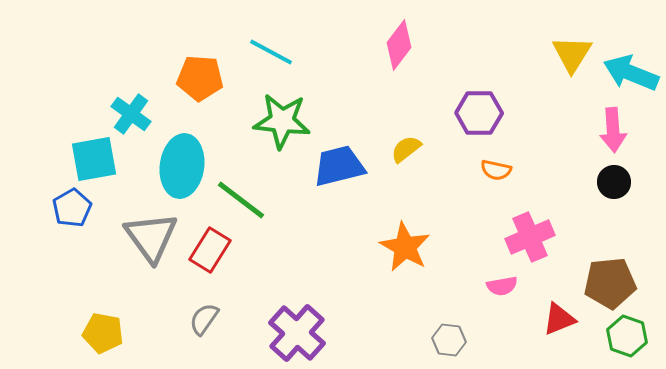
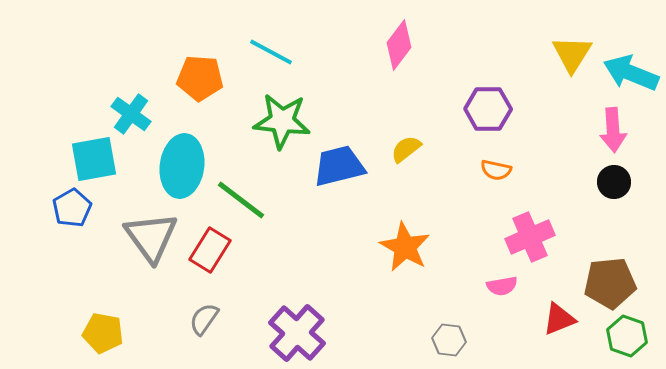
purple hexagon: moved 9 px right, 4 px up
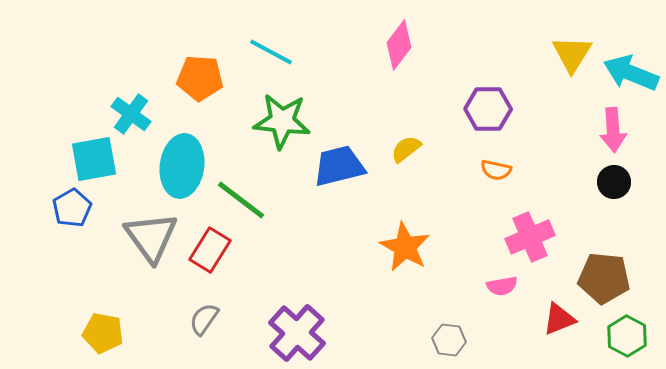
brown pentagon: moved 6 px left, 5 px up; rotated 12 degrees clockwise
green hexagon: rotated 9 degrees clockwise
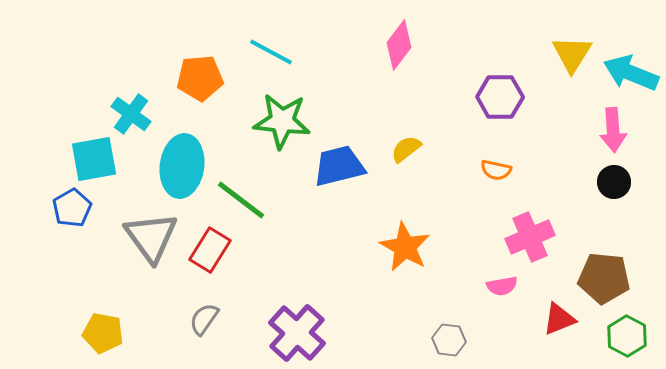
orange pentagon: rotated 9 degrees counterclockwise
purple hexagon: moved 12 px right, 12 px up
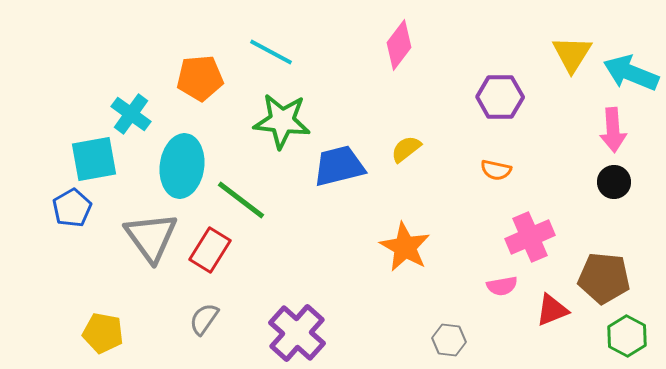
red triangle: moved 7 px left, 9 px up
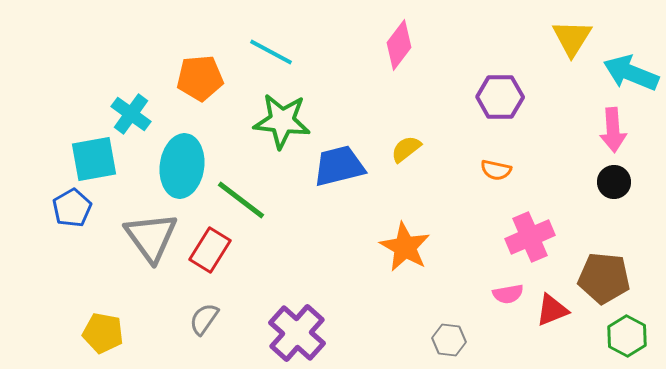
yellow triangle: moved 16 px up
pink semicircle: moved 6 px right, 8 px down
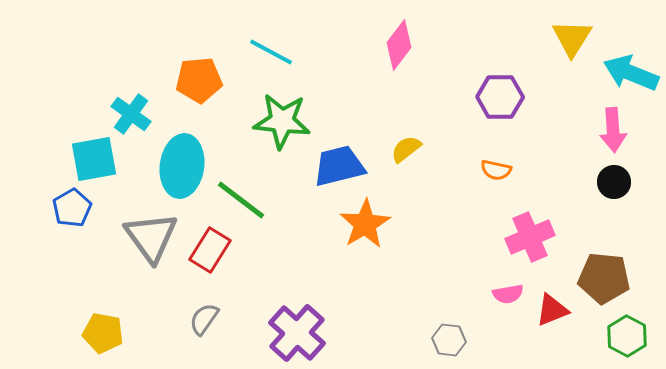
orange pentagon: moved 1 px left, 2 px down
orange star: moved 40 px left, 23 px up; rotated 12 degrees clockwise
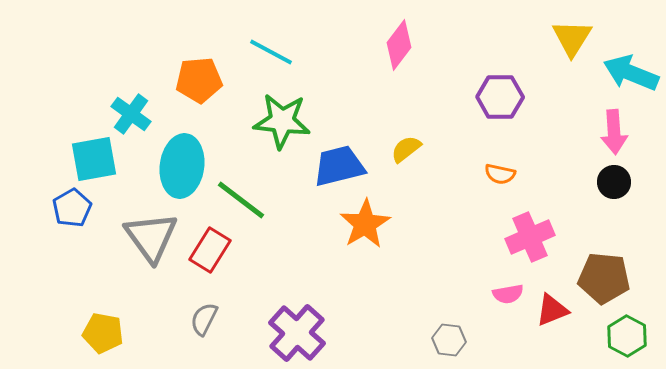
pink arrow: moved 1 px right, 2 px down
orange semicircle: moved 4 px right, 4 px down
gray semicircle: rotated 8 degrees counterclockwise
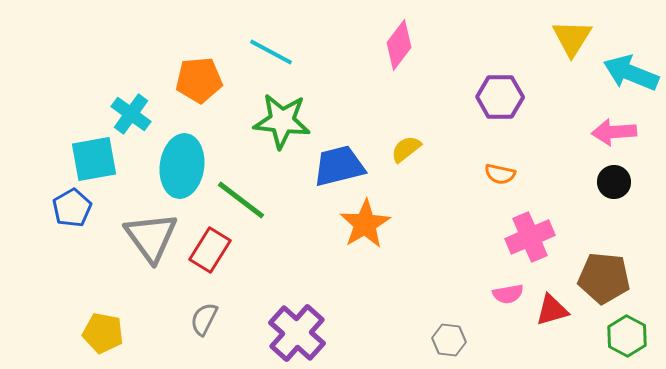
pink arrow: rotated 90 degrees clockwise
red triangle: rotated 6 degrees clockwise
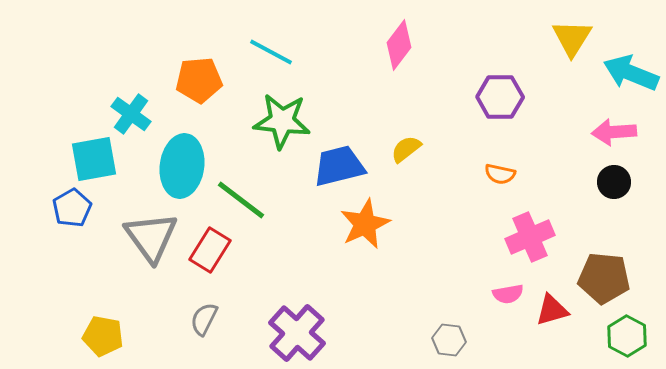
orange star: rotated 6 degrees clockwise
yellow pentagon: moved 3 px down
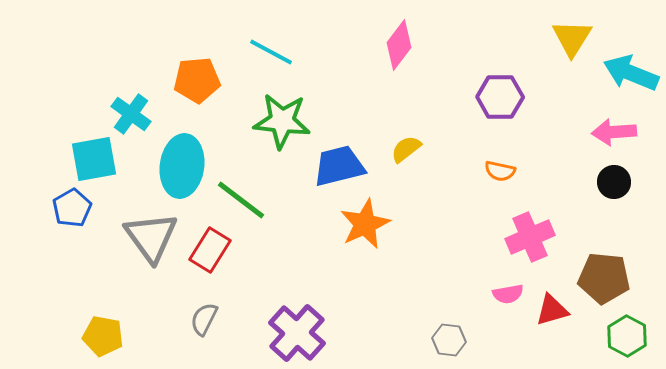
orange pentagon: moved 2 px left
orange semicircle: moved 3 px up
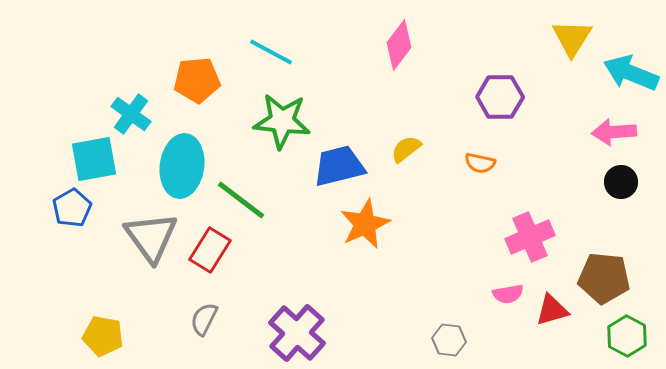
orange semicircle: moved 20 px left, 8 px up
black circle: moved 7 px right
